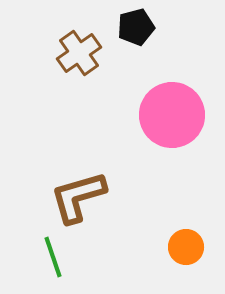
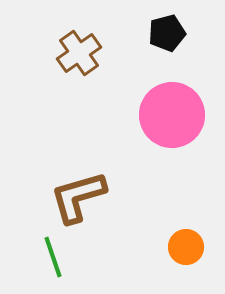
black pentagon: moved 31 px right, 6 px down
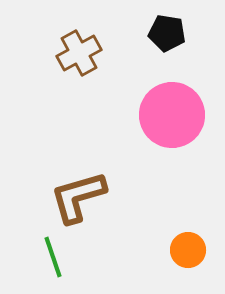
black pentagon: rotated 24 degrees clockwise
brown cross: rotated 6 degrees clockwise
orange circle: moved 2 px right, 3 px down
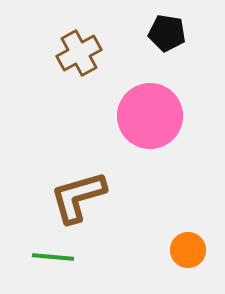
pink circle: moved 22 px left, 1 px down
green line: rotated 66 degrees counterclockwise
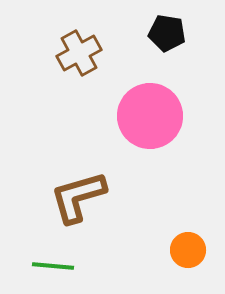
green line: moved 9 px down
